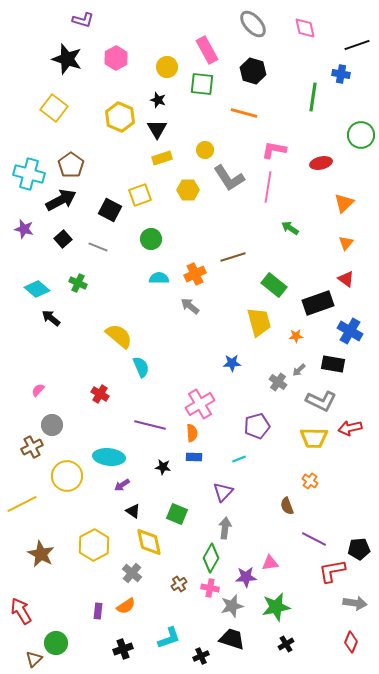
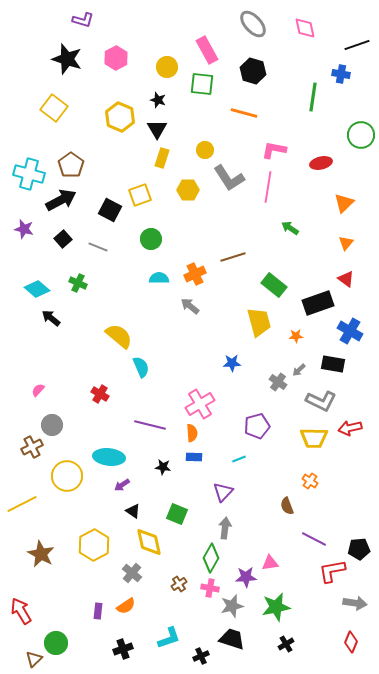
yellow rectangle at (162, 158): rotated 54 degrees counterclockwise
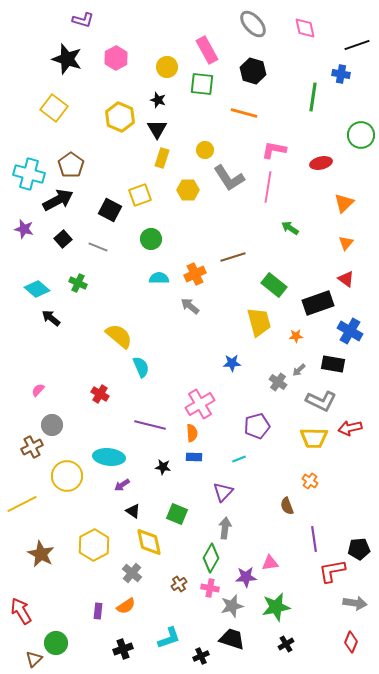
black arrow at (61, 200): moved 3 px left
purple line at (314, 539): rotated 55 degrees clockwise
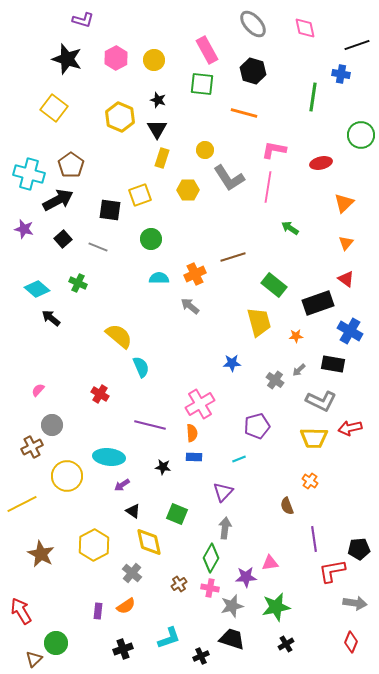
yellow circle at (167, 67): moved 13 px left, 7 px up
black square at (110, 210): rotated 20 degrees counterclockwise
gray cross at (278, 382): moved 3 px left, 2 px up
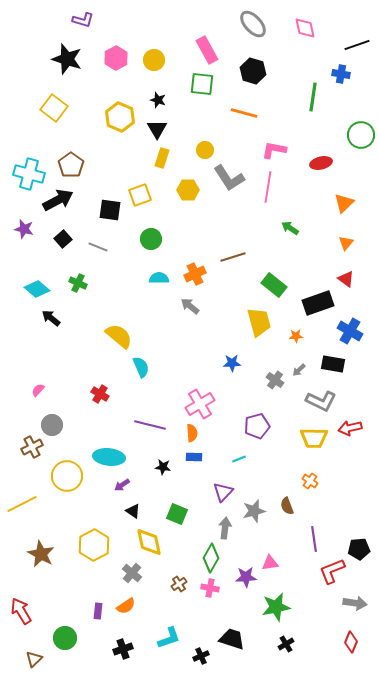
red L-shape at (332, 571): rotated 12 degrees counterclockwise
gray star at (232, 606): moved 22 px right, 95 px up
green circle at (56, 643): moved 9 px right, 5 px up
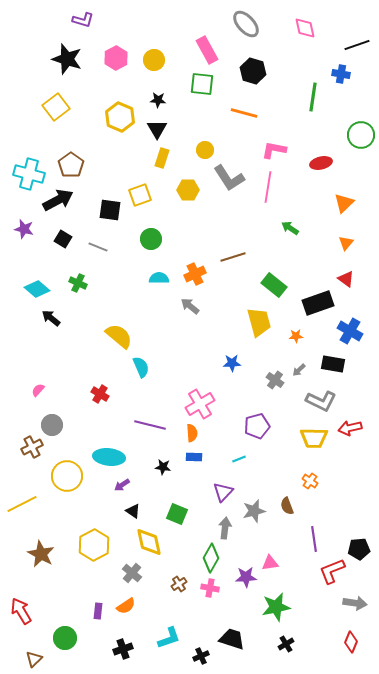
gray ellipse at (253, 24): moved 7 px left
black star at (158, 100): rotated 14 degrees counterclockwise
yellow square at (54, 108): moved 2 px right, 1 px up; rotated 16 degrees clockwise
black square at (63, 239): rotated 18 degrees counterclockwise
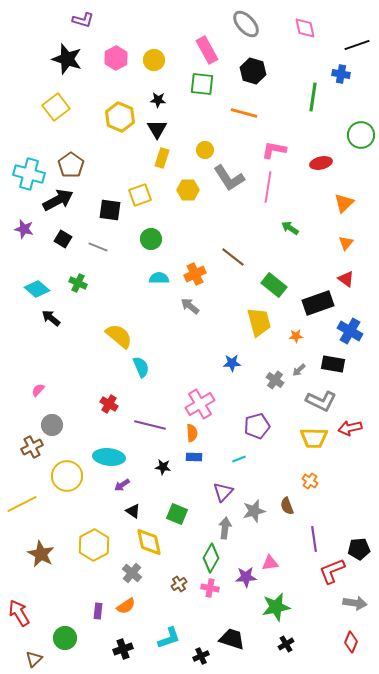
brown line at (233, 257): rotated 55 degrees clockwise
red cross at (100, 394): moved 9 px right, 10 px down
red arrow at (21, 611): moved 2 px left, 2 px down
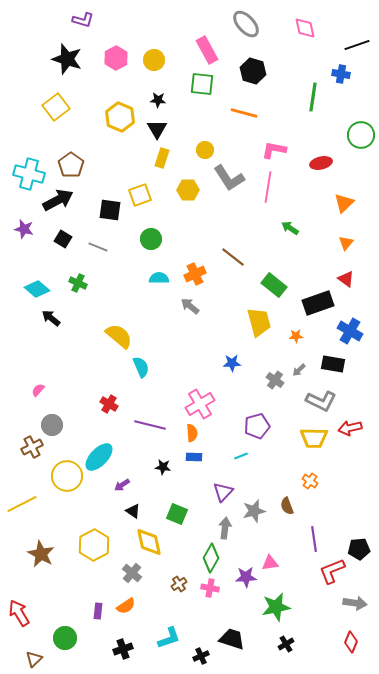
cyan ellipse at (109, 457): moved 10 px left; rotated 52 degrees counterclockwise
cyan line at (239, 459): moved 2 px right, 3 px up
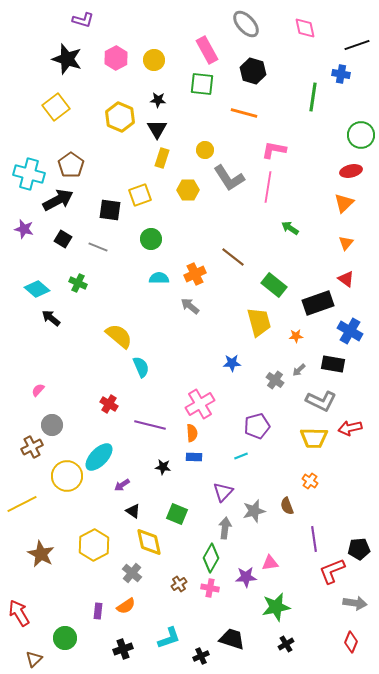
red ellipse at (321, 163): moved 30 px right, 8 px down
